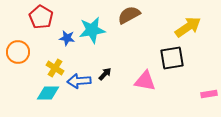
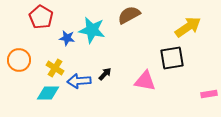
cyan star: rotated 20 degrees clockwise
orange circle: moved 1 px right, 8 px down
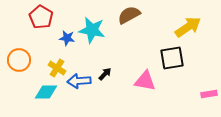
yellow cross: moved 2 px right
cyan diamond: moved 2 px left, 1 px up
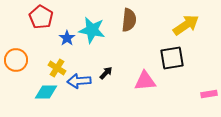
brown semicircle: moved 5 px down; rotated 125 degrees clockwise
yellow arrow: moved 2 px left, 2 px up
blue star: rotated 28 degrees clockwise
orange circle: moved 3 px left
black arrow: moved 1 px right, 1 px up
pink triangle: rotated 15 degrees counterclockwise
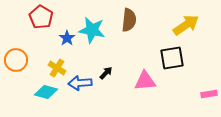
blue arrow: moved 1 px right, 2 px down
cyan diamond: rotated 15 degrees clockwise
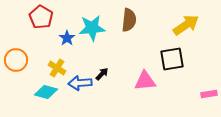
cyan star: moved 2 px up; rotated 16 degrees counterclockwise
black square: moved 1 px down
black arrow: moved 4 px left, 1 px down
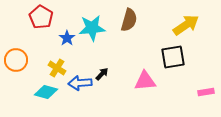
brown semicircle: rotated 10 degrees clockwise
black square: moved 1 px right, 2 px up
pink rectangle: moved 3 px left, 2 px up
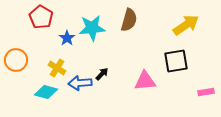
black square: moved 3 px right, 4 px down
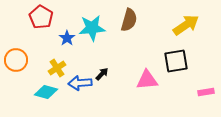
yellow cross: rotated 24 degrees clockwise
pink triangle: moved 2 px right, 1 px up
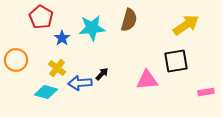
blue star: moved 5 px left
yellow cross: rotated 18 degrees counterclockwise
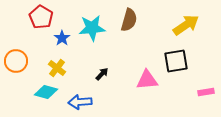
orange circle: moved 1 px down
blue arrow: moved 19 px down
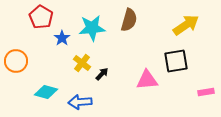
yellow cross: moved 25 px right, 5 px up
